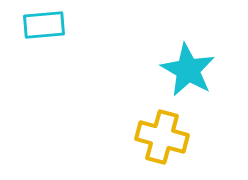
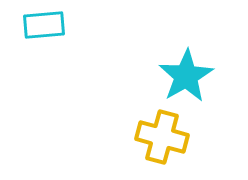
cyan star: moved 2 px left, 6 px down; rotated 12 degrees clockwise
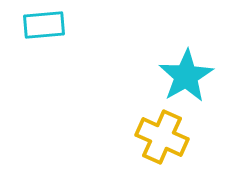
yellow cross: rotated 9 degrees clockwise
